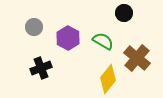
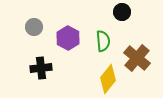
black circle: moved 2 px left, 1 px up
green semicircle: rotated 55 degrees clockwise
black cross: rotated 15 degrees clockwise
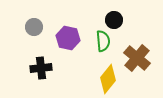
black circle: moved 8 px left, 8 px down
purple hexagon: rotated 15 degrees counterclockwise
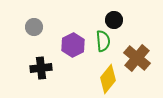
purple hexagon: moved 5 px right, 7 px down; rotated 20 degrees clockwise
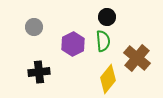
black circle: moved 7 px left, 3 px up
purple hexagon: moved 1 px up
black cross: moved 2 px left, 4 px down
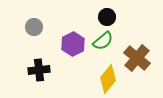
green semicircle: rotated 55 degrees clockwise
black cross: moved 2 px up
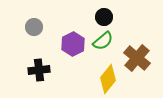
black circle: moved 3 px left
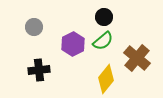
yellow diamond: moved 2 px left
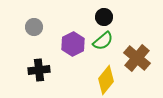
yellow diamond: moved 1 px down
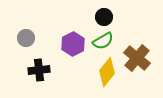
gray circle: moved 8 px left, 11 px down
green semicircle: rotated 10 degrees clockwise
yellow diamond: moved 1 px right, 8 px up
